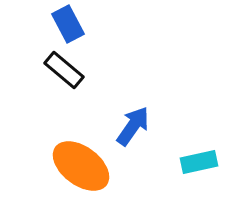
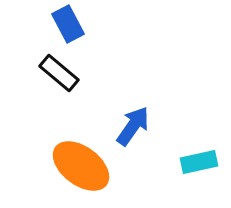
black rectangle: moved 5 px left, 3 px down
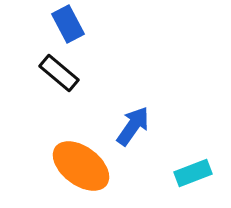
cyan rectangle: moved 6 px left, 11 px down; rotated 9 degrees counterclockwise
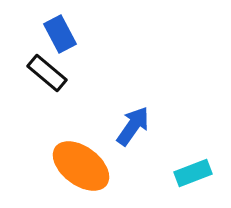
blue rectangle: moved 8 px left, 10 px down
black rectangle: moved 12 px left
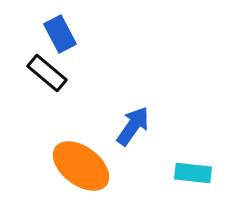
cyan rectangle: rotated 27 degrees clockwise
